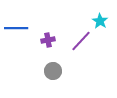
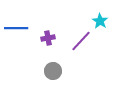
purple cross: moved 2 px up
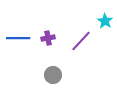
cyan star: moved 5 px right
blue line: moved 2 px right, 10 px down
gray circle: moved 4 px down
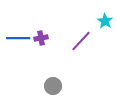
purple cross: moved 7 px left
gray circle: moved 11 px down
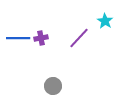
purple line: moved 2 px left, 3 px up
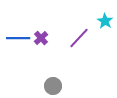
purple cross: rotated 32 degrees counterclockwise
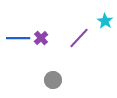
gray circle: moved 6 px up
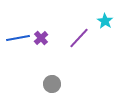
blue line: rotated 10 degrees counterclockwise
gray circle: moved 1 px left, 4 px down
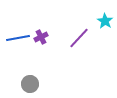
purple cross: moved 1 px up; rotated 16 degrees clockwise
gray circle: moved 22 px left
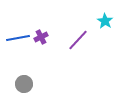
purple line: moved 1 px left, 2 px down
gray circle: moved 6 px left
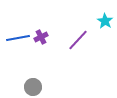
gray circle: moved 9 px right, 3 px down
